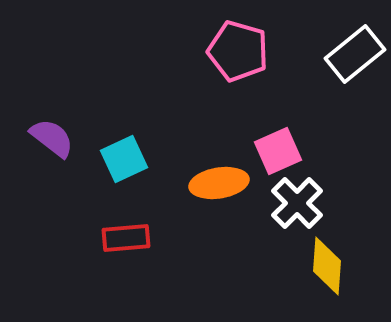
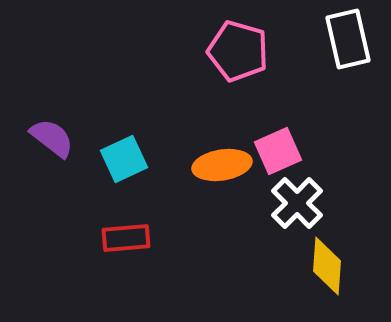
white rectangle: moved 7 px left, 15 px up; rotated 64 degrees counterclockwise
orange ellipse: moved 3 px right, 18 px up
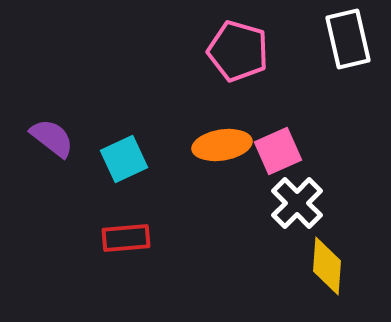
orange ellipse: moved 20 px up
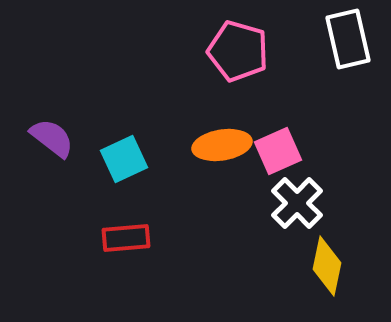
yellow diamond: rotated 8 degrees clockwise
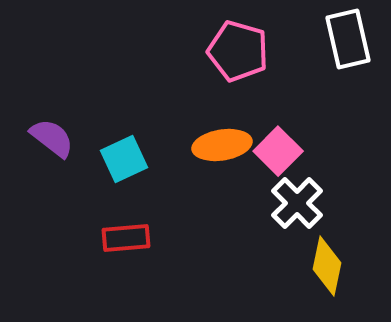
pink square: rotated 21 degrees counterclockwise
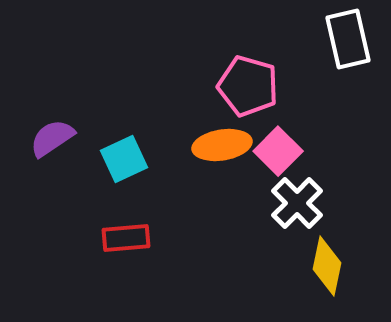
pink pentagon: moved 10 px right, 35 px down
purple semicircle: rotated 72 degrees counterclockwise
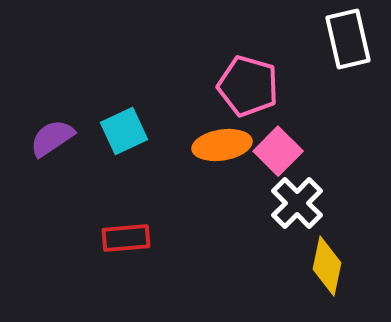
cyan square: moved 28 px up
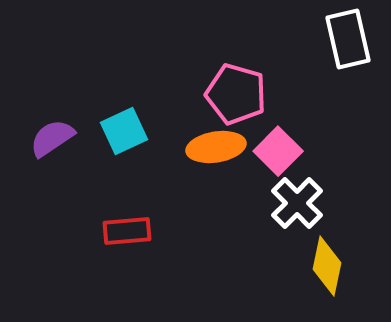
pink pentagon: moved 12 px left, 8 px down
orange ellipse: moved 6 px left, 2 px down
red rectangle: moved 1 px right, 7 px up
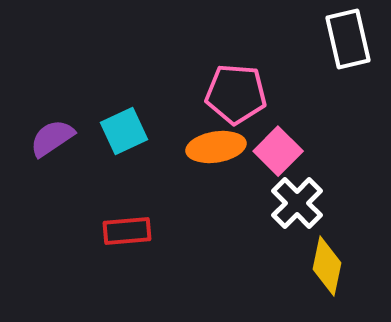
pink pentagon: rotated 12 degrees counterclockwise
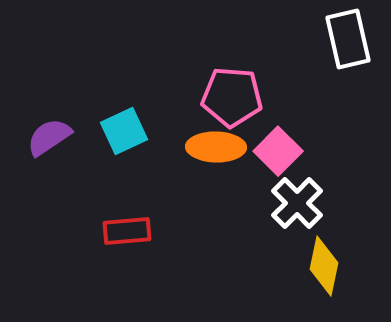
pink pentagon: moved 4 px left, 3 px down
purple semicircle: moved 3 px left, 1 px up
orange ellipse: rotated 10 degrees clockwise
yellow diamond: moved 3 px left
